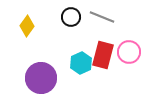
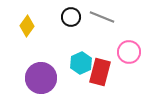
red rectangle: moved 3 px left, 17 px down
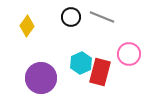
pink circle: moved 2 px down
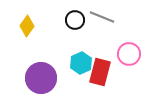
black circle: moved 4 px right, 3 px down
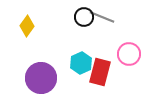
black circle: moved 9 px right, 3 px up
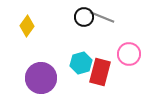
cyan hexagon: rotated 10 degrees clockwise
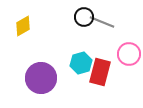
gray line: moved 5 px down
yellow diamond: moved 4 px left; rotated 25 degrees clockwise
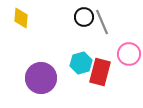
gray line: rotated 45 degrees clockwise
yellow diamond: moved 2 px left, 8 px up; rotated 55 degrees counterclockwise
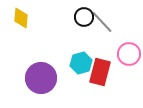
gray line: rotated 20 degrees counterclockwise
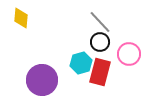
black circle: moved 16 px right, 25 px down
gray line: moved 2 px left
purple circle: moved 1 px right, 2 px down
